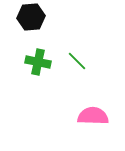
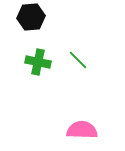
green line: moved 1 px right, 1 px up
pink semicircle: moved 11 px left, 14 px down
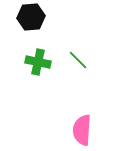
pink semicircle: rotated 88 degrees counterclockwise
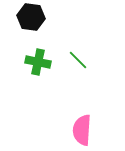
black hexagon: rotated 12 degrees clockwise
